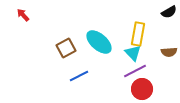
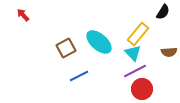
black semicircle: moved 6 px left; rotated 28 degrees counterclockwise
yellow rectangle: rotated 30 degrees clockwise
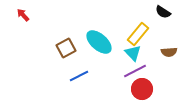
black semicircle: rotated 91 degrees clockwise
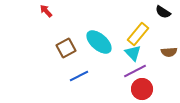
red arrow: moved 23 px right, 4 px up
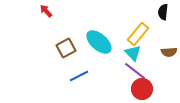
black semicircle: rotated 63 degrees clockwise
purple line: rotated 65 degrees clockwise
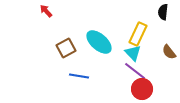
yellow rectangle: rotated 15 degrees counterclockwise
brown semicircle: rotated 56 degrees clockwise
blue line: rotated 36 degrees clockwise
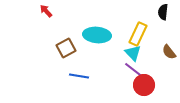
cyan ellipse: moved 2 px left, 7 px up; rotated 36 degrees counterclockwise
red circle: moved 2 px right, 4 px up
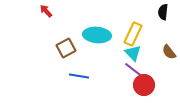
yellow rectangle: moved 5 px left
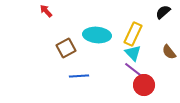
black semicircle: rotated 42 degrees clockwise
blue line: rotated 12 degrees counterclockwise
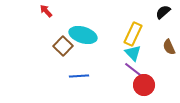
cyan ellipse: moved 14 px left; rotated 12 degrees clockwise
brown square: moved 3 px left, 2 px up; rotated 18 degrees counterclockwise
brown semicircle: moved 5 px up; rotated 14 degrees clockwise
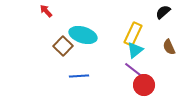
cyan triangle: moved 2 px right, 3 px up; rotated 36 degrees clockwise
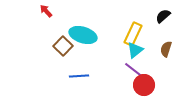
black semicircle: moved 4 px down
brown semicircle: moved 3 px left, 2 px down; rotated 42 degrees clockwise
